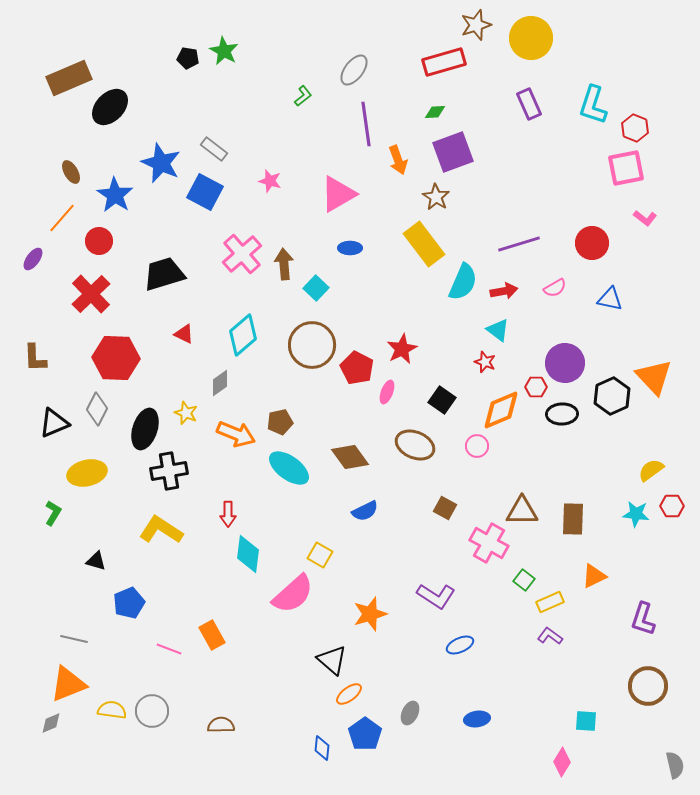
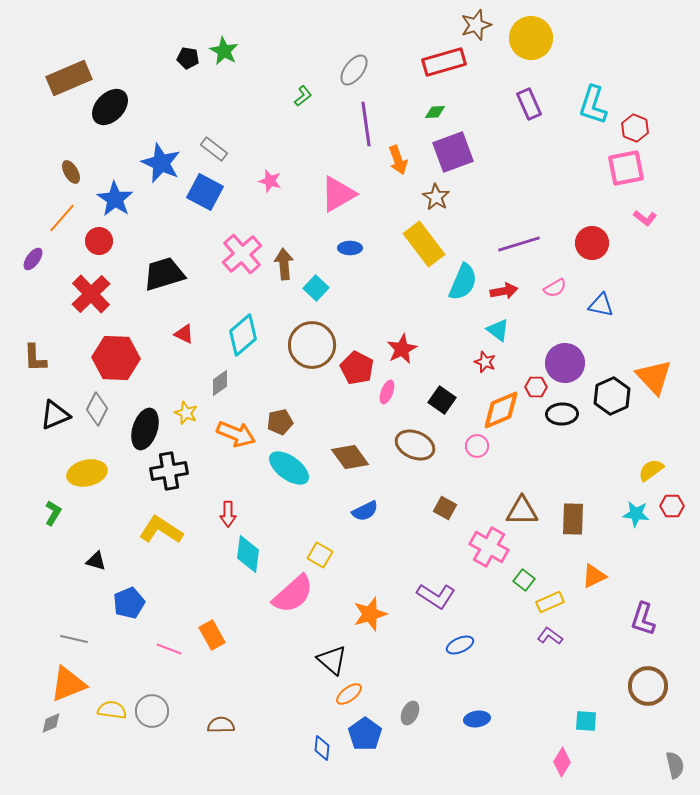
blue star at (115, 195): moved 4 px down
blue triangle at (610, 299): moved 9 px left, 6 px down
black triangle at (54, 423): moved 1 px right, 8 px up
pink cross at (489, 543): moved 4 px down
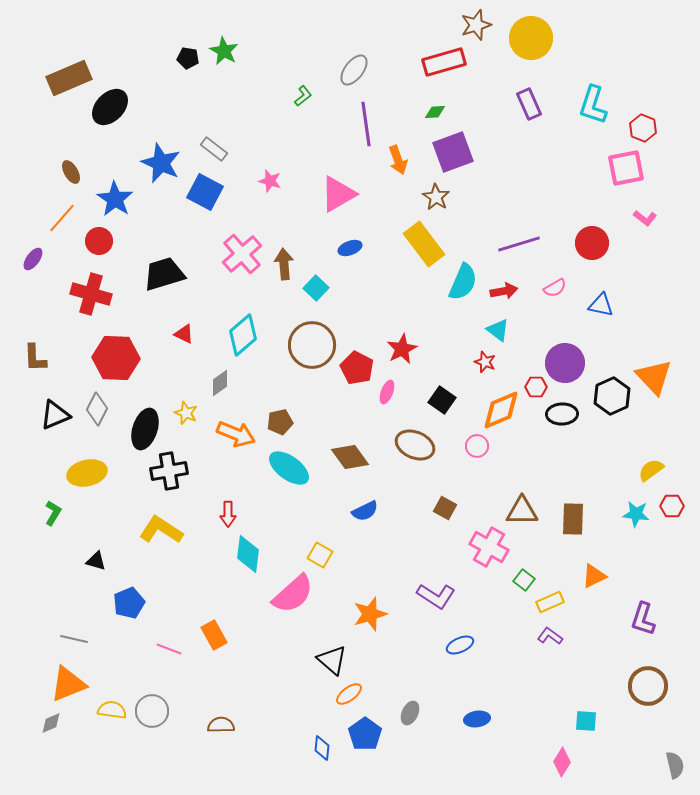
red hexagon at (635, 128): moved 8 px right
blue ellipse at (350, 248): rotated 20 degrees counterclockwise
red cross at (91, 294): rotated 30 degrees counterclockwise
orange rectangle at (212, 635): moved 2 px right
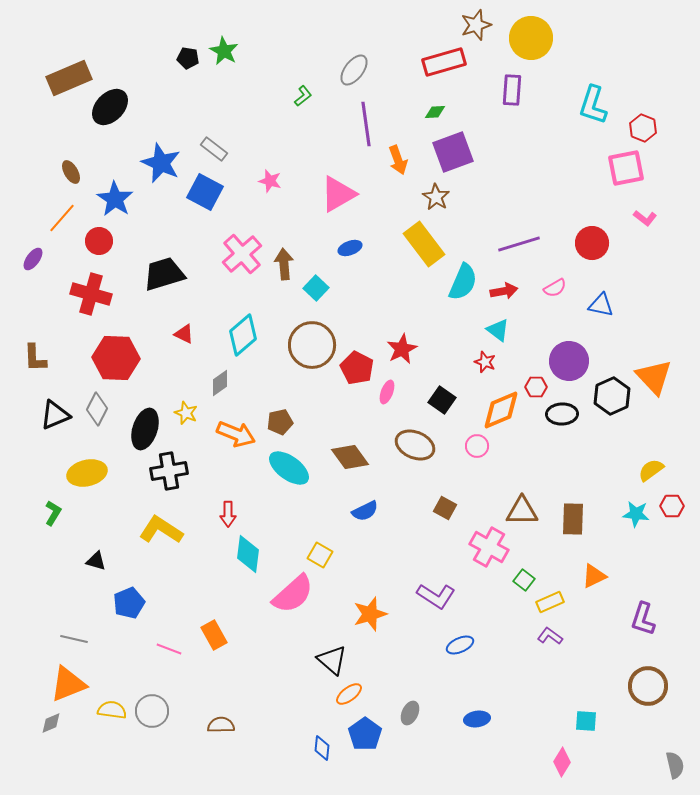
purple rectangle at (529, 104): moved 17 px left, 14 px up; rotated 28 degrees clockwise
purple circle at (565, 363): moved 4 px right, 2 px up
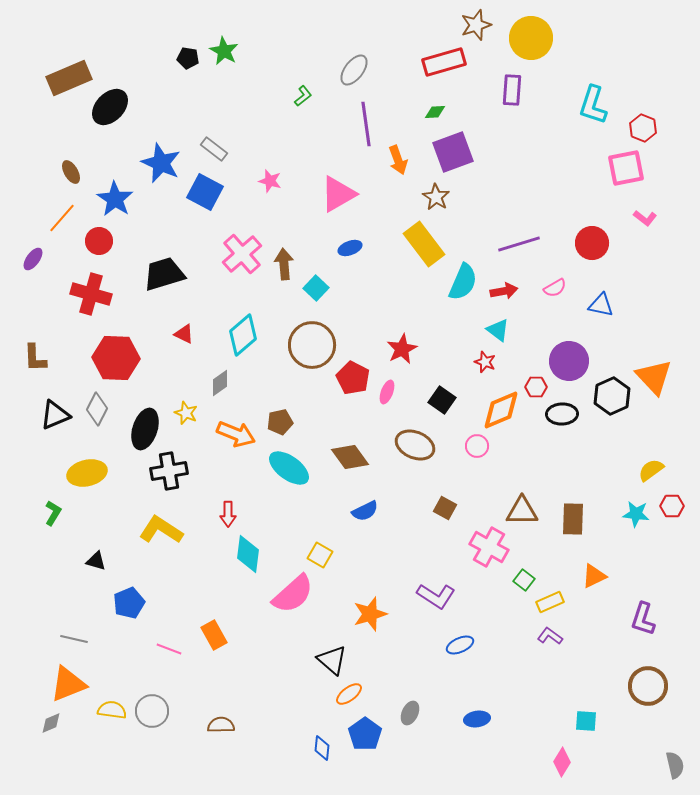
red pentagon at (357, 368): moved 4 px left, 10 px down
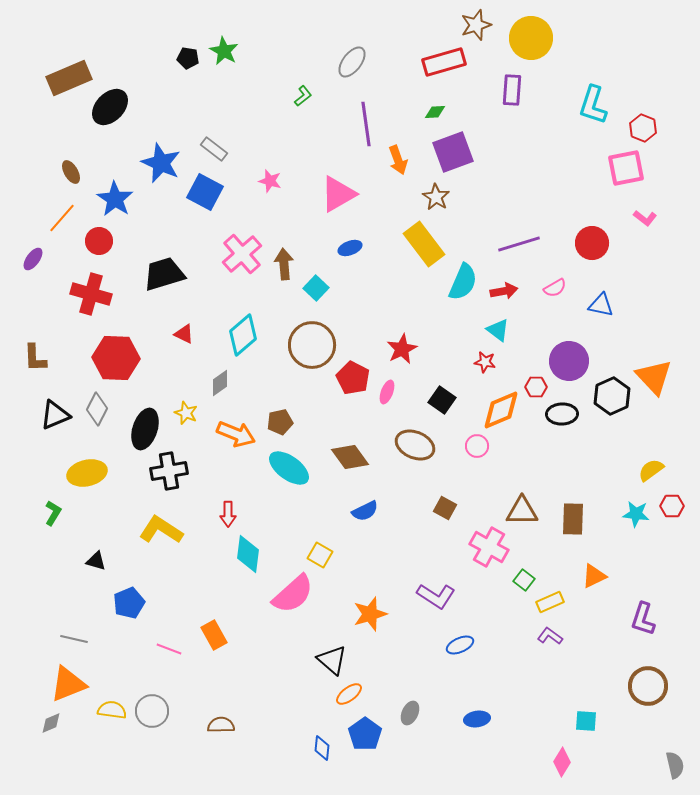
gray ellipse at (354, 70): moved 2 px left, 8 px up
red star at (485, 362): rotated 10 degrees counterclockwise
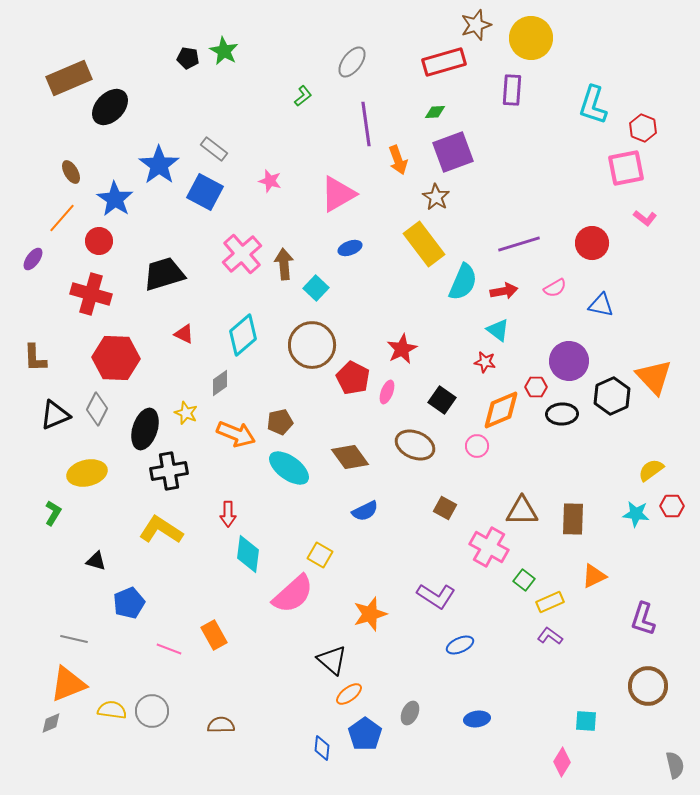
blue star at (161, 163): moved 2 px left, 2 px down; rotated 12 degrees clockwise
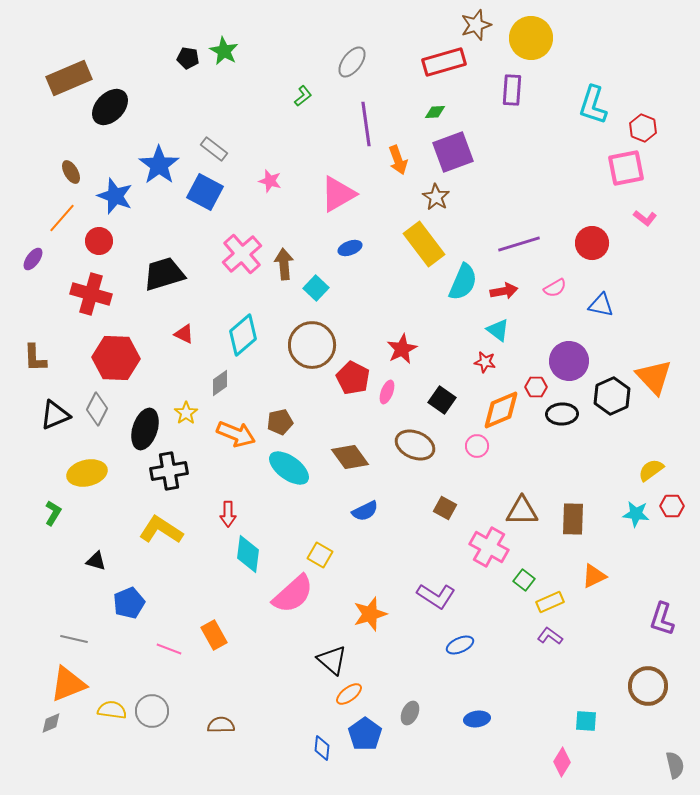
blue star at (115, 199): moved 3 px up; rotated 12 degrees counterclockwise
yellow star at (186, 413): rotated 15 degrees clockwise
purple L-shape at (643, 619): moved 19 px right
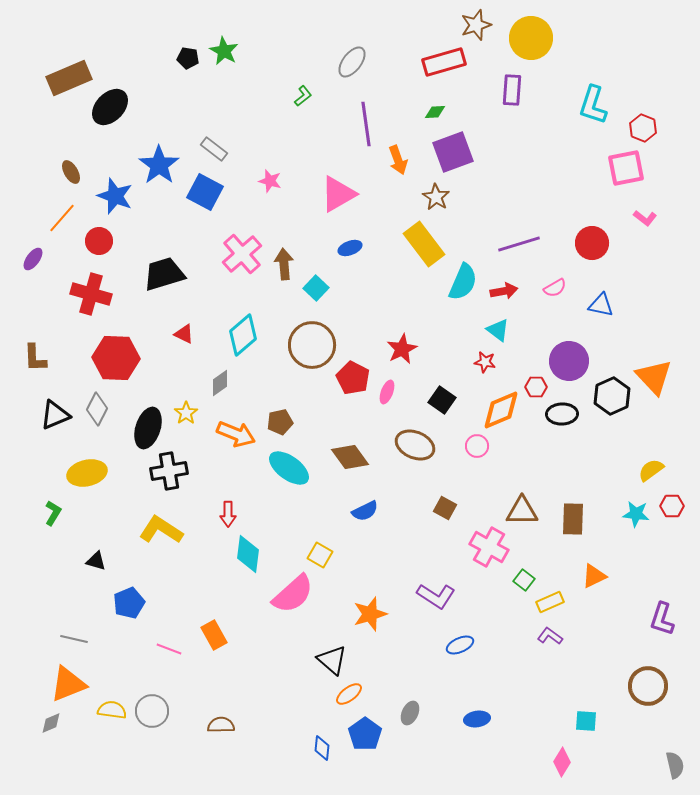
black ellipse at (145, 429): moved 3 px right, 1 px up
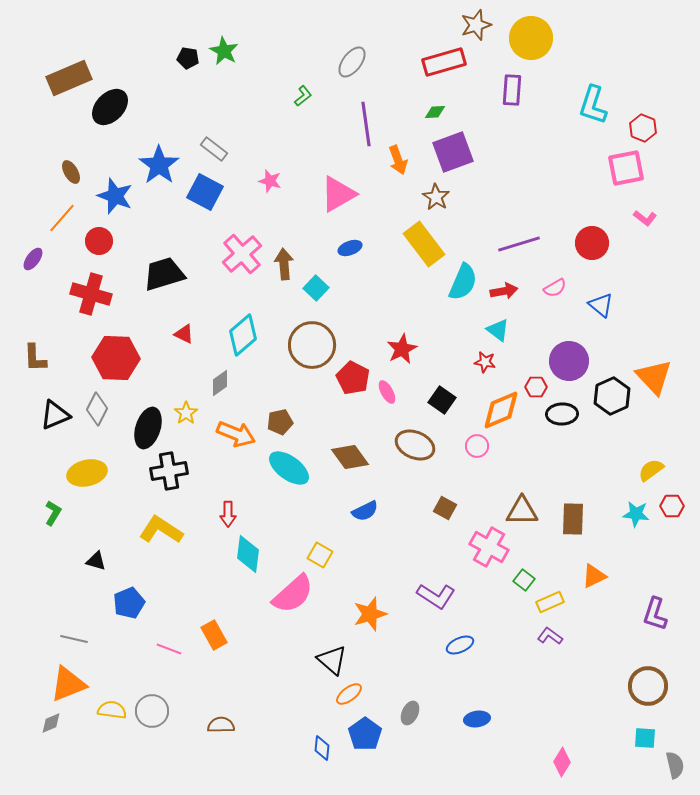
blue triangle at (601, 305): rotated 28 degrees clockwise
pink ellipse at (387, 392): rotated 50 degrees counterclockwise
purple L-shape at (662, 619): moved 7 px left, 5 px up
cyan square at (586, 721): moved 59 px right, 17 px down
